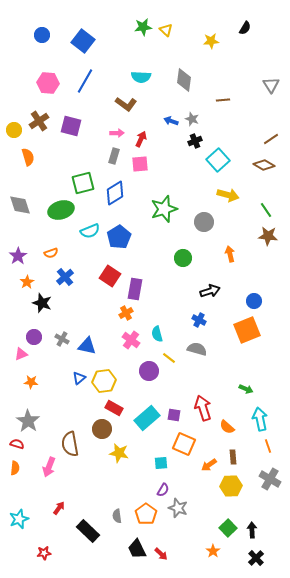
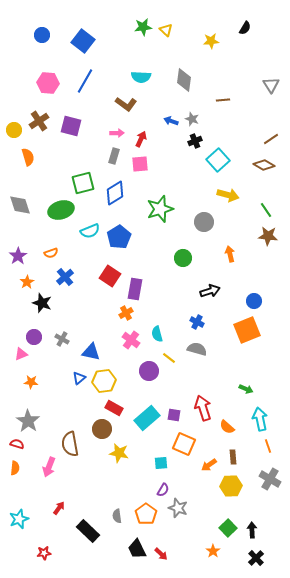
green star at (164, 209): moved 4 px left
blue cross at (199, 320): moved 2 px left, 2 px down
blue triangle at (87, 346): moved 4 px right, 6 px down
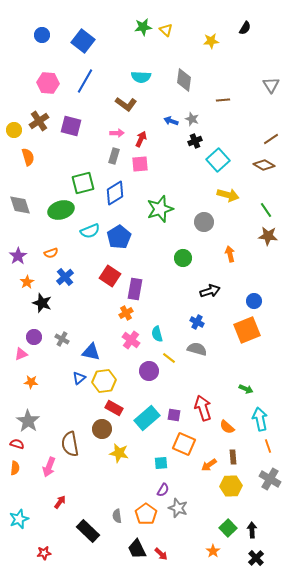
red arrow at (59, 508): moved 1 px right, 6 px up
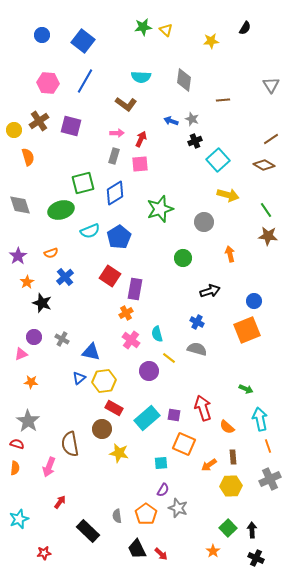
gray cross at (270, 479): rotated 35 degrees clockwise
black cross at (256, 558): rotated 21 degrees counterclockwise
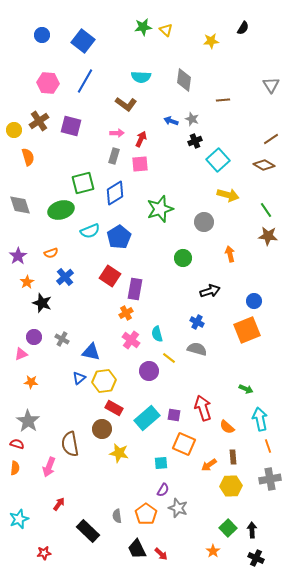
black semicircle at (245, 28): moved 2 px left
gray cross at (270, 479): rotated 15 degrees clockwise
red arrow at (60, 502): moved 1 px left, 2 px down
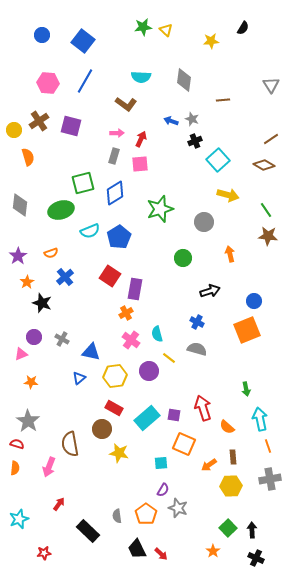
gray diamond at (20, 205): rotated 25 degrees clockwise
yellow hexagon at (104, 381): moved 11 px right, 5 px up
green arrow at (246, 389): rotated 56 degrees clockwise
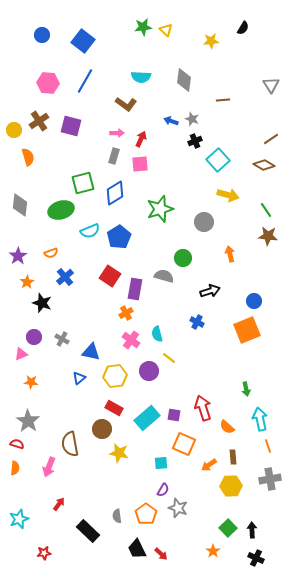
gray semicircle at (197, 349): moved 33 px left, 73 px up
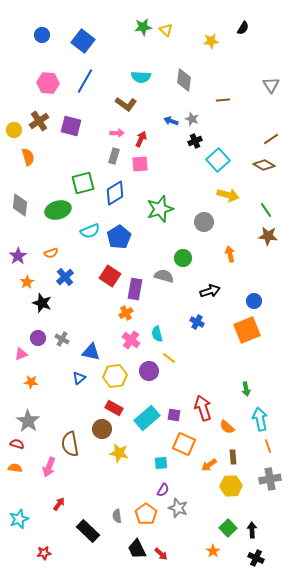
green ellipse at (61, 210): moved 3 px left
purple circle at (34, 337): moved 4 px right, 1 px down
orange semicircle at (15, 468): rotated 88 degrees counterclockwise
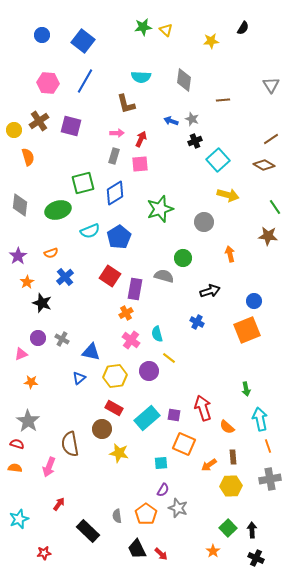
brown L-shape at (126, 104): rotated 40 degrees clockwise
green line at (266, 210): moved 9 px right, 3 px up
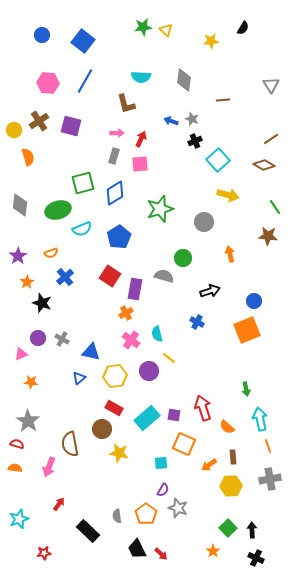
cyan semicircle at (90, 231): moved 8 px left, 2 px up
